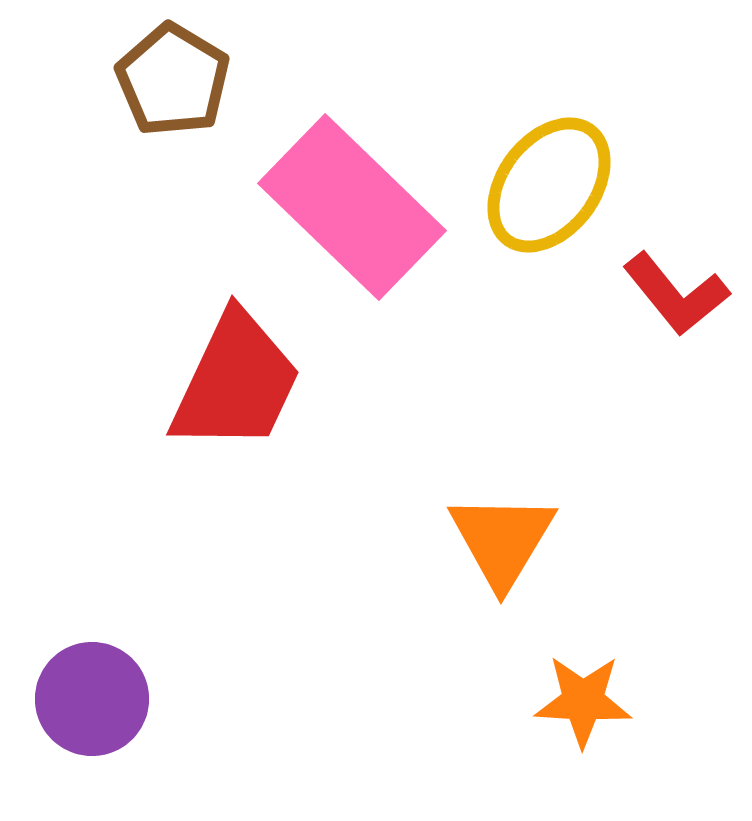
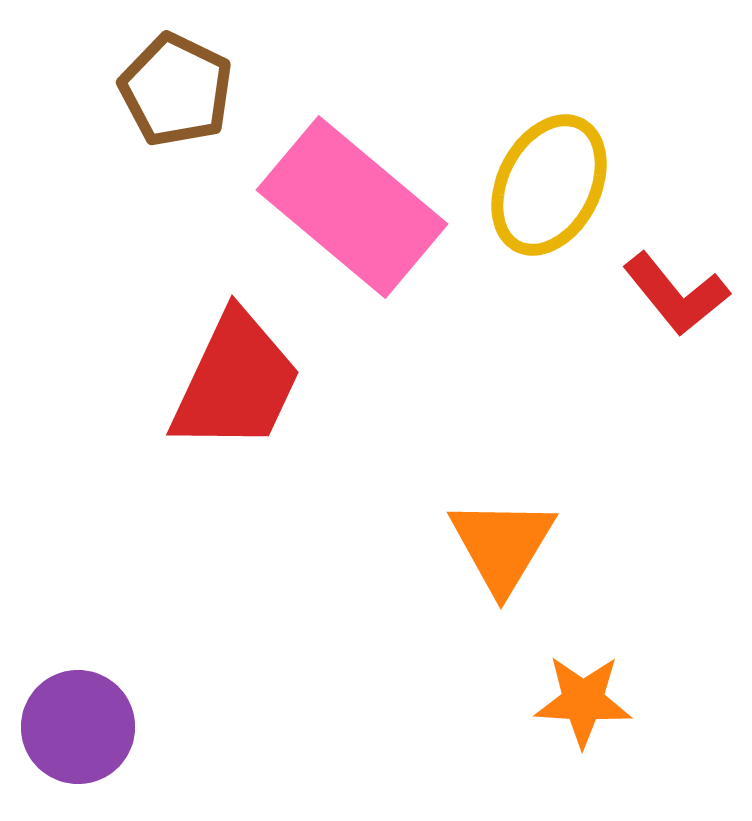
brown pentagon: moved 3 px right, 10 px down; rotated 5 degrees counterclockwise
yellow ellipse: rotated 10 degrees counterclockwise
pink rectangle: rotated 4 degrees counterclockwise
orange triangle: moved 5 px down
purple circle: moved 14 px left, 28 px down
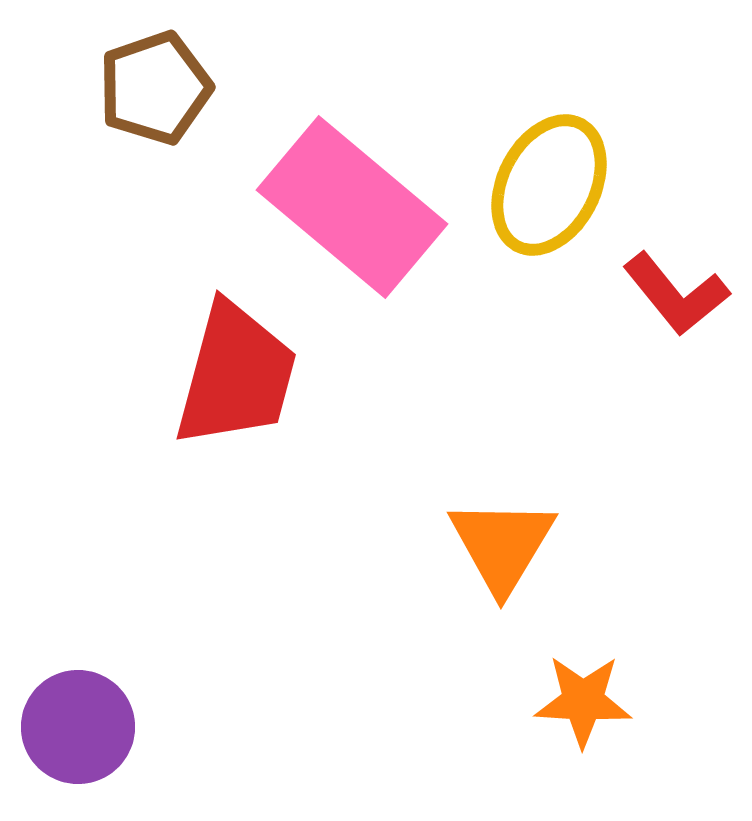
brown pentagon: moved 21 px left, 2 px up; rotated 27 degrees clockwise
red trapezoid: moved 7 px up; rotated 10 degrees counterclockwise
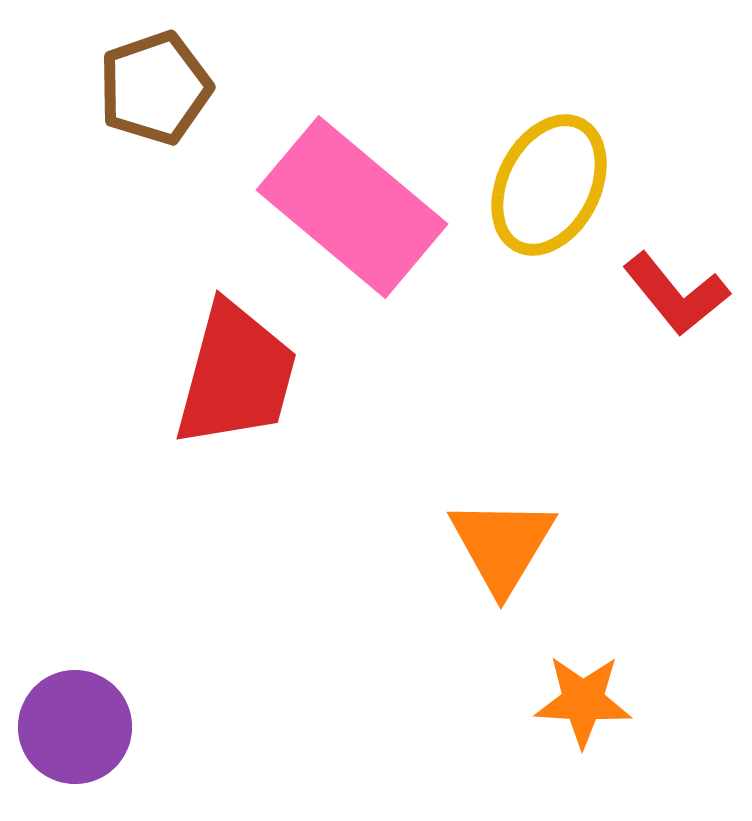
purple circle: moved 3 px left
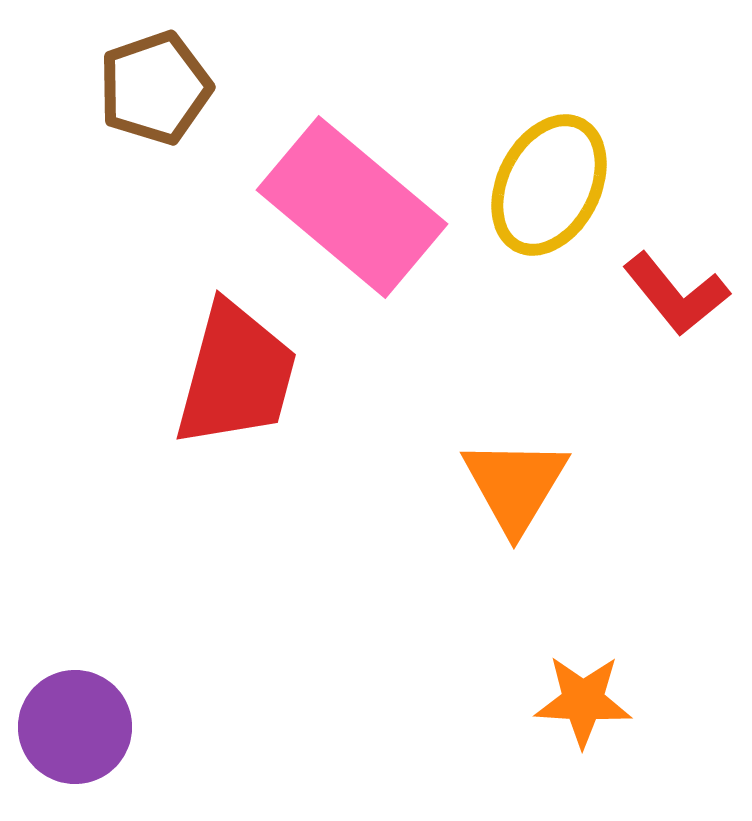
orange triangle: moved 13 px right, 60 px up
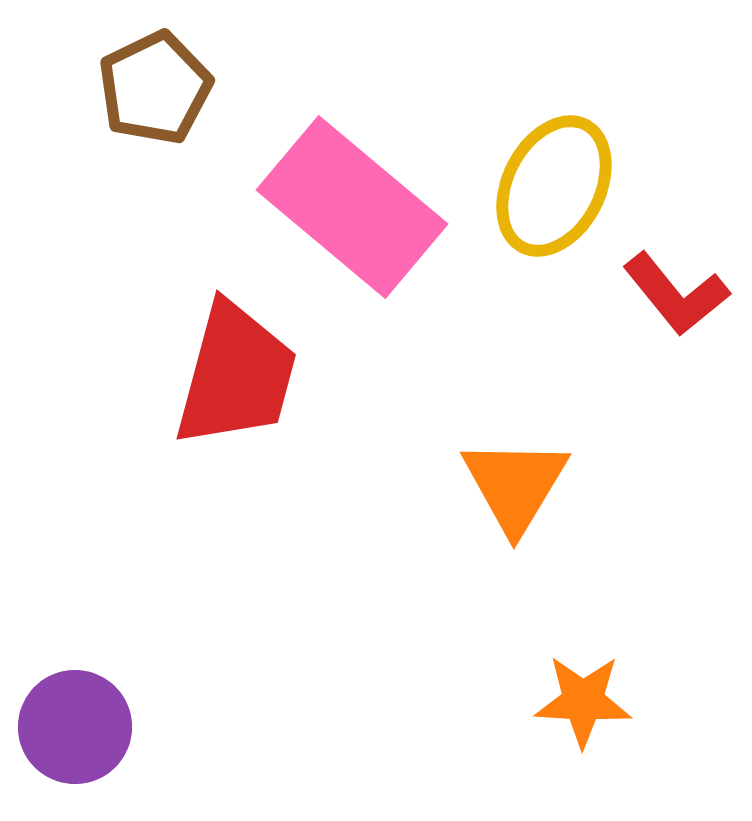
brown pentagon: rotated 7 degrees counterclockwise
yellow ellipse: moved 5 px right, 1 px down
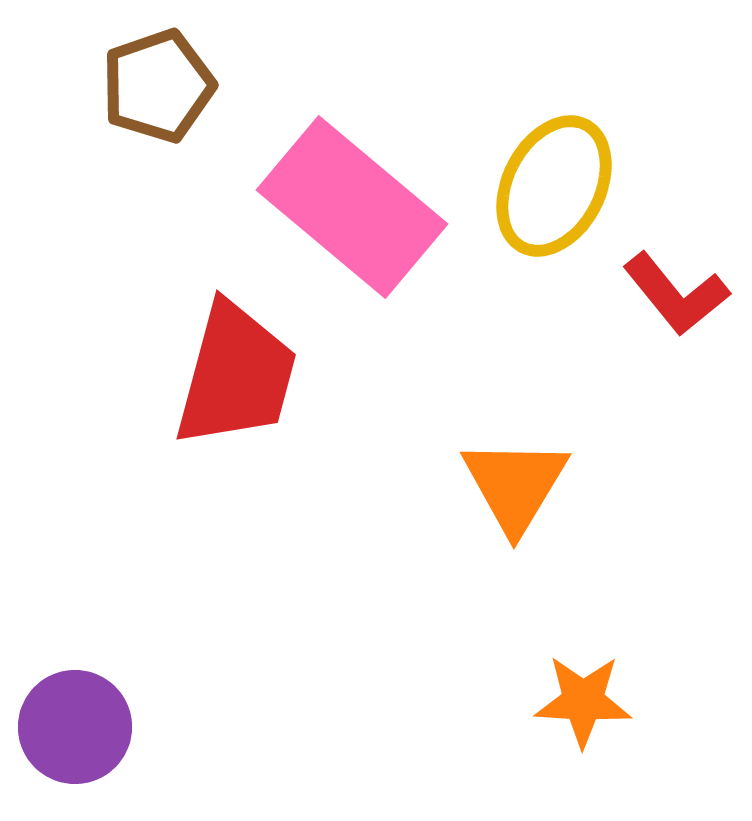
brown pentagon: moved 3 px right, 2 px up; rotated 7 degrees clockwise
